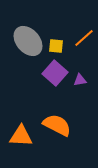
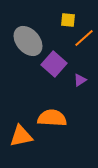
yellow square: moved 12 px right, 26 px up
purple square: moved 1 px left, 9 px up
purple triangle: rotated 24 degrees counterclockwise
orange semicircle: moved 5 px left, 7 px up; rotated 24 degrees counterclockwise
orange triangle: rotated 15 degrees counterclockwise
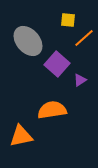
purple square: moved 3 px right
orange semicircle: moved 8 px up; rotated 12 degrees counterclockwise
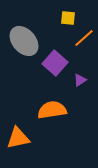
yellow square: moved 2 px up
gray ellipse: moved 4 px left
purple square: moved 2 px left, 1 px up
orange triangle: moved 3 px left, 2 px down
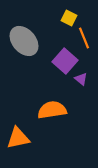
yellow square: moved 1 px right; rotated 21 degrees clockwise
orange line: rotated 70 degrees counterclockwise
purple square: moved 10 px right, 2 px up
purple triangle: moved 1 px right, 1 px up; rotated 48 degrees counterclockwise
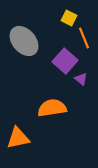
orange semicircle: moved 2 px up
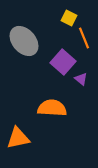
purple square: moved 2 px left, 1 px down
orange semicircle: rotated 12 degrees clockwise
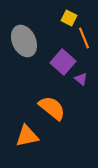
gray ellipse: rotated 16 degrees clockwise
orange semicircle: rotated 36 degrees clockwise
orange triangle: moved 9 px right, 2 px up
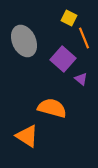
purple square: moved 3 px up
orange semicircle: rotated 24 degrees counterclockwise
orange triangle: rotated 45 degrees clockwise
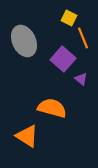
orange line: moved 1 px left
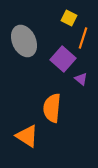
orange line: rotated 40 degrees clockwise
orange semicircle: rotated 100 degrees counterclockwise
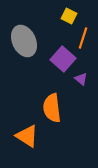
yellow square: moved 2 px up
orange semicircle: rotated 12 degrees counterclockwise
